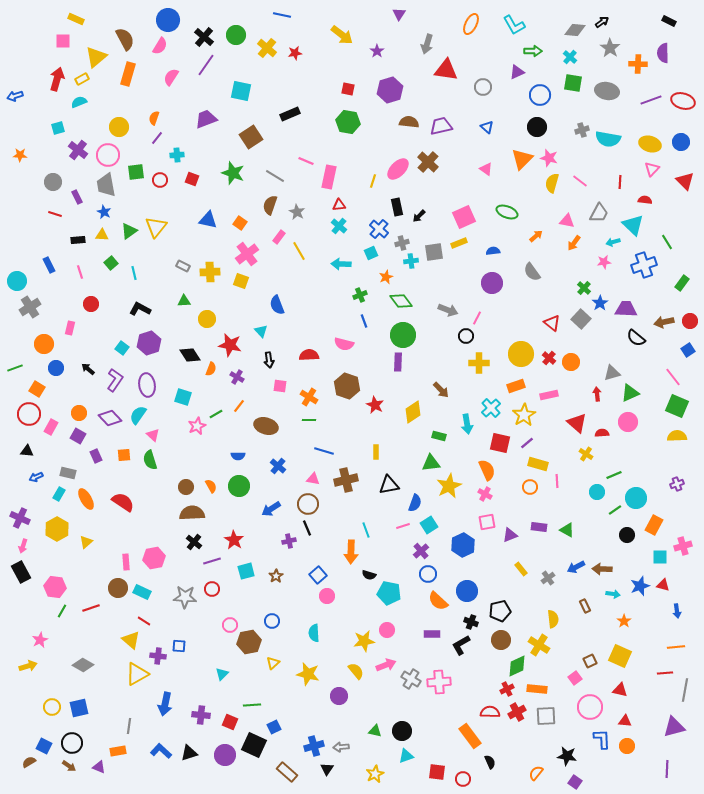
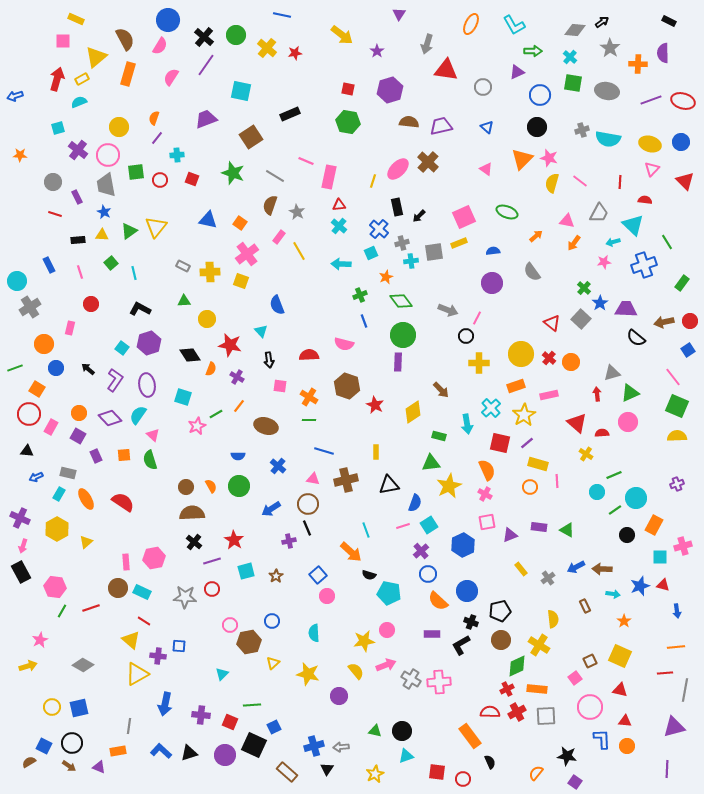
orange arrow at (351, 552): rotated 50 degrees counterclockwise
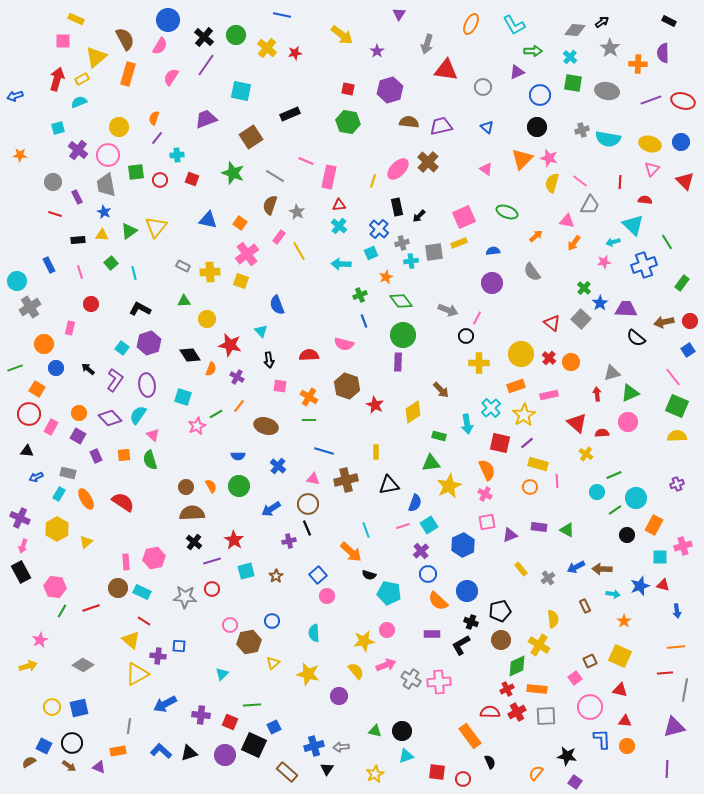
gray trapezoid at (599, 213): moved 9 px left, 8 px up
blue arrow at (165, 704): rotated 50 degrees clockwise
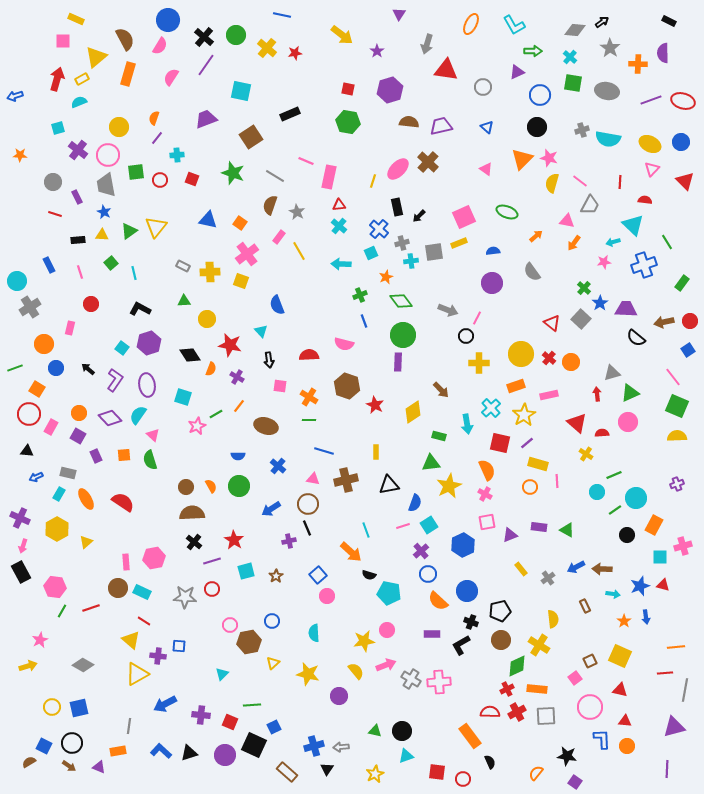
yellow ellipse at (650, 144): rotated 10 degrees clockwise
blue arrow at (677, 611): moved 31 px left, 6 px down
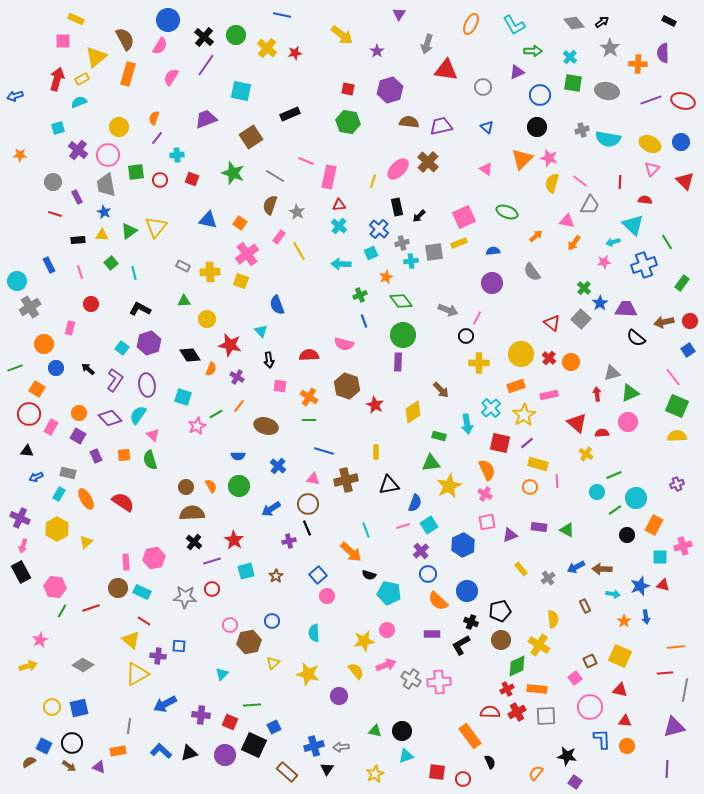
gray diamond at (575, 30): moved 1 px left, 7 px up; rotated 45 degrees clockwise
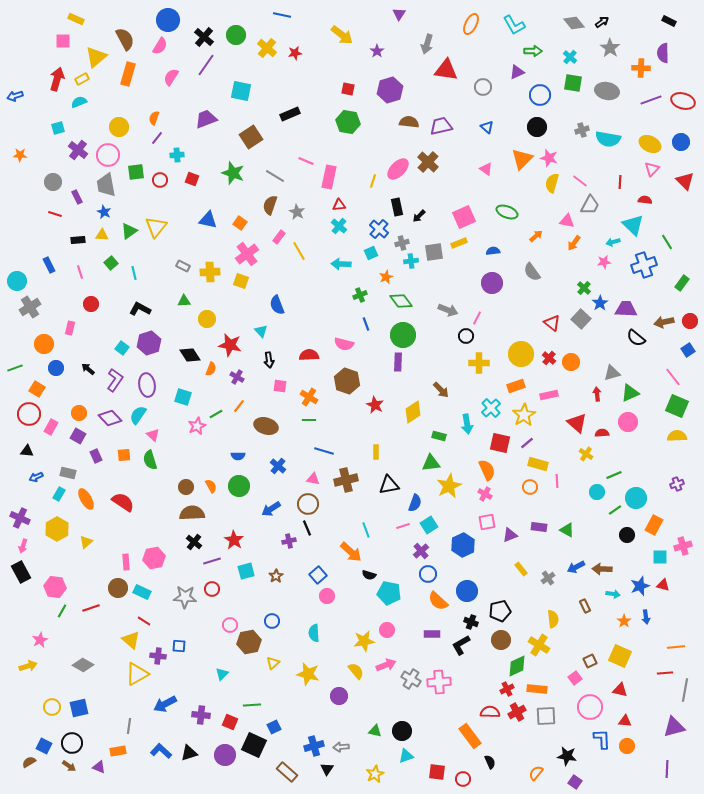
orange cross at (638, 64): moved 3 px right, 4 px down
blue line at (364, 321): moved 2 px right, 3 px down
brown hexagon at (347, 386): moved 5 px up
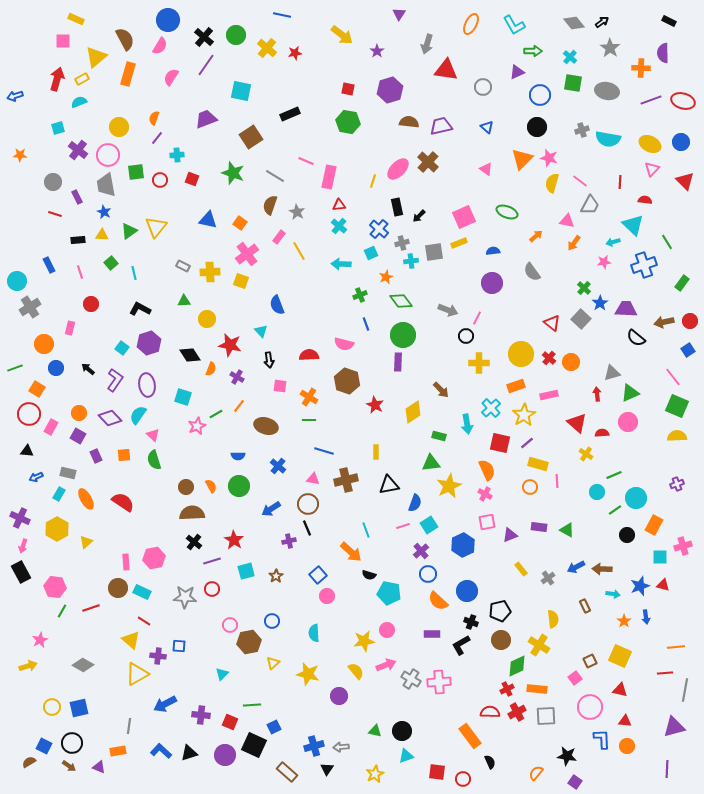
green semicircle at (150, 460): moved 4 px right
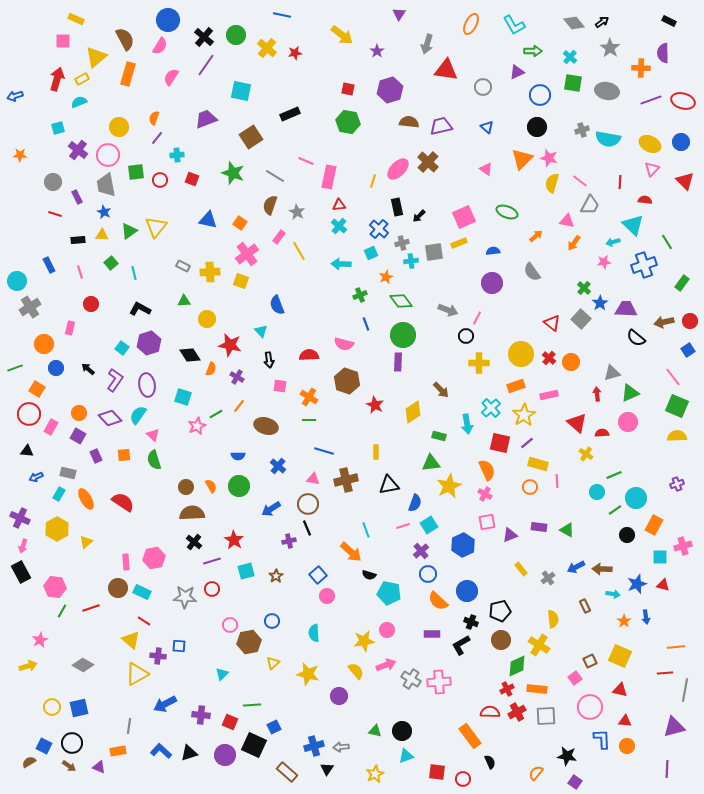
blue star at (640, 586): moved 3 px left, 2 px up
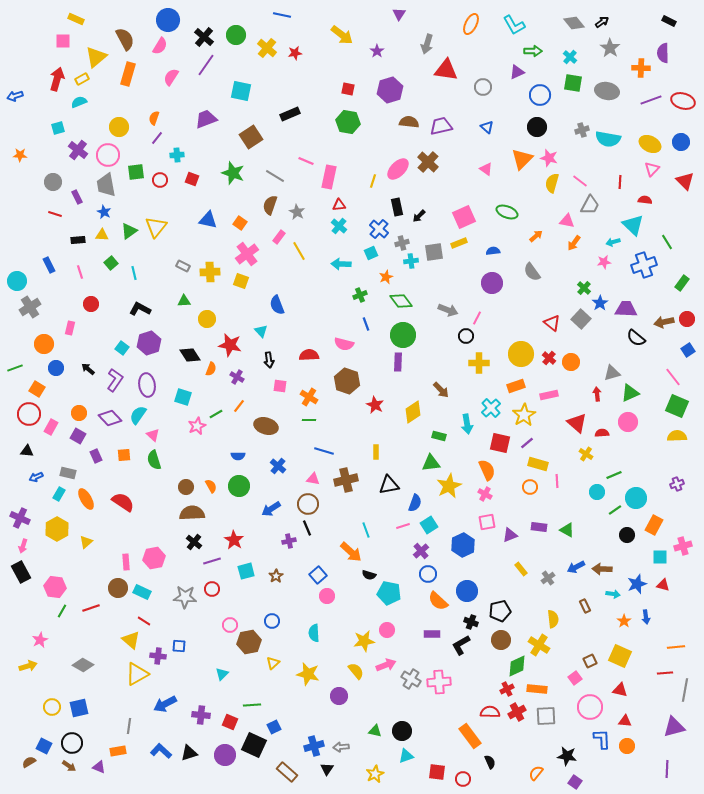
red circle at (690, 321): moved 3 px left, 2 px up
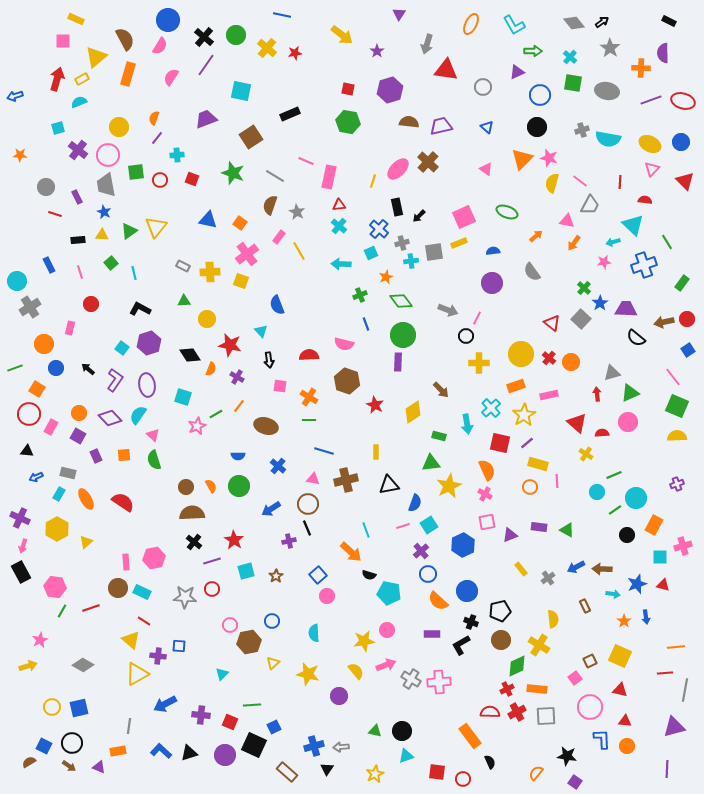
gray circle at (53, 182): moved 7 px left, 5 px down
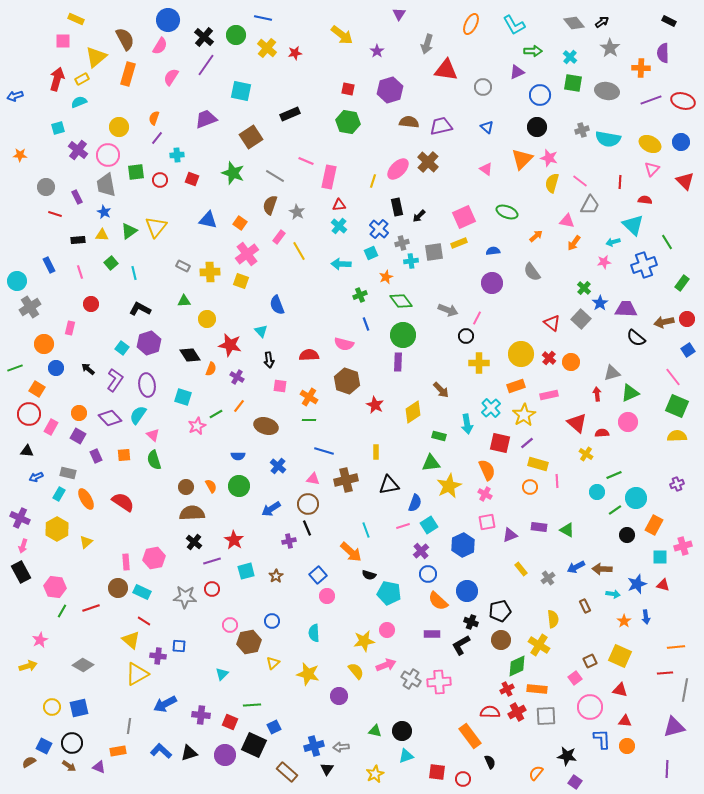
blue line at (282, 15): moved 19 px left, 3 px down
